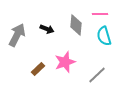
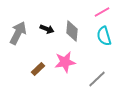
pink line: moved 2 px right, 2 px up; rotated 28 degrees counterclockwise
gray diamond: moved 4 px left, 6 px down
gray arrow: moved 1 px right, 2 px up
pink star: rotated 10 degrees clockwise
gray line: moved 4 px down
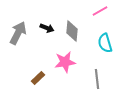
pink line: moved 2 px left, 1 px up
black arrow: moved 1 px up
cyan semicircle: moved 1 px right, 7 px down
brown rectangle: moved 9 px down
gray line: rotated 54 degrees counterclockwise
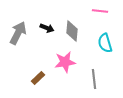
pink line: rotated 35 degrees clockwise
gray line: moved 3 px left
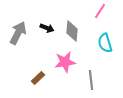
pink line: rotated 63 degrees counterclockwise
gray line: moved 3 px left, 1 px down
